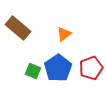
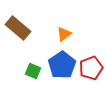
blue pentagon: moved 4 px right, 3 px up
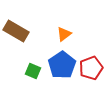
brown rectangle: moved 2 px left, 3 px down; rotated 10 degrees counterclockwise
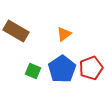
blue pentagon: moved 4 px down
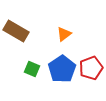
green square: moved 1 px left, 2 px up
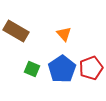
orange triangle: rotated 35 degrees counterclockwise
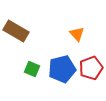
orange triangle: moved 13 px right
blue pentagon: rotated 20 degrees clockwise
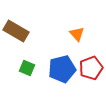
green square: moved 5 px left, 1 px up
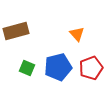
brown rectangle: rotated 45 degrees counterclockwise
blue pentagon: moved 4 px left, 2 px up
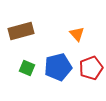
brown rectangle: moved 5 px right
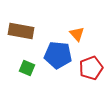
brown rectangle: rotated 25 degrees clockwise
blue pentagon: moved 12 px up; rotated 20 degrees clockwise
